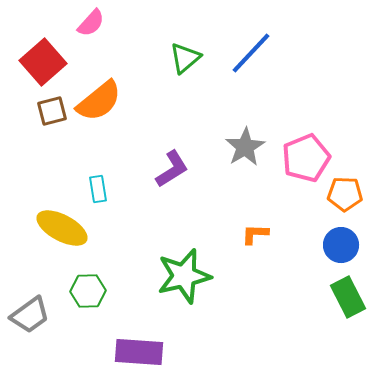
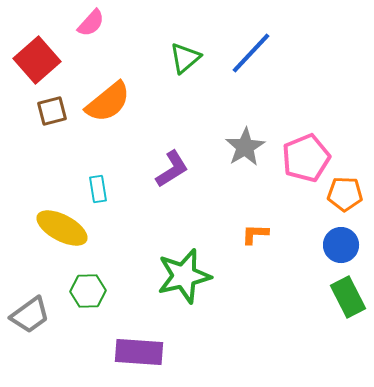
red square: moved 6 px left, 2 px up
orange semicircle: moved 9 px right, 1 px down
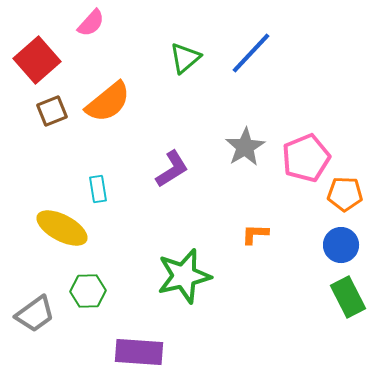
brown square: rotated 8 degrees counterclockwise
gray trapezoid: moved 5 px right, 1 px up
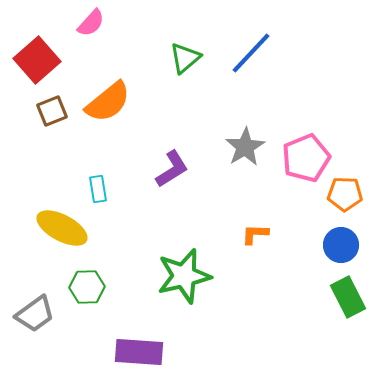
green hexagon: moved 1 px left, 4 px up
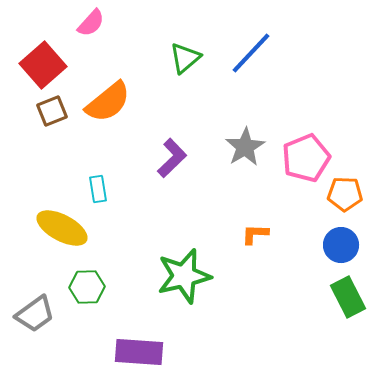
red square: moved 6 px right, 5 px down
purple L-shape: moved 11 px up; rotated 12 degrees counterclockwise
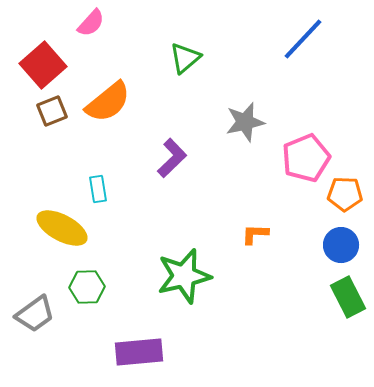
blue line: moved 52 px right, 14 px up
gray star: moved 25 px up; rotated 18 degrees clockwise
purple rectangle: rotated 9 degrees counterclockwise
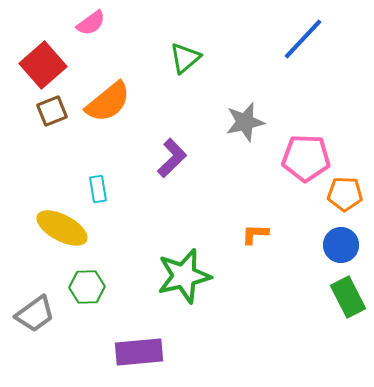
pink semicircle: rotated 12 degrees clockwise
pink pentagon: rotated 24 degrees clockwise
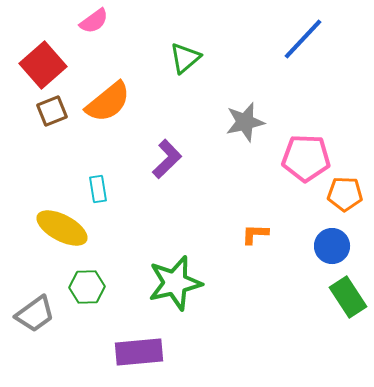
pink semicircle: moved 3 px right, 2 px up
purple L-shape: moved 5 px left, 1 px down
blue circle: moved 9 px left, 1 px down
green star: moved 9 px left, 7 px down
green rectangle: rotated 6 degrees counterclockwise
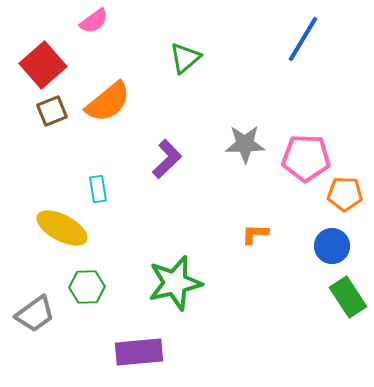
blue line: rotated 12 degrees counterclockwise
gray star: moved 22 px down; rotated 12 degrees clockwise
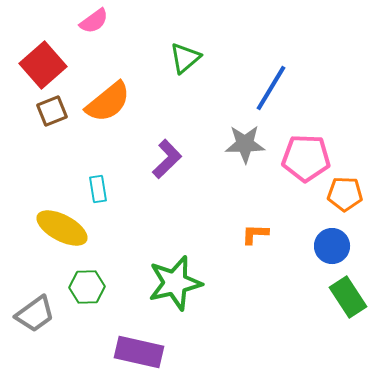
blue line: moved 32 px left, 49 px down
purple rectangle: rotated 18 degrees clockwise
